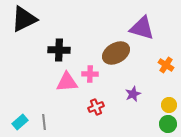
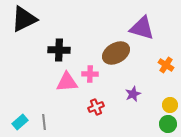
yellow circle: moved 1 px right
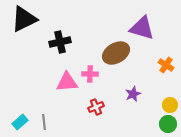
black cross: moved 1 px right, 8 px up; rotated 15 degrees counterclockwise
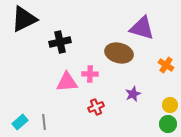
brown ellipse: moved 3 px right; rotated 44 degrees clockwise
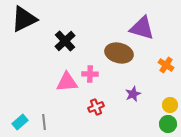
black cross: moved 5 px right, 1 px up; rotated 30 degrees counterclockwise
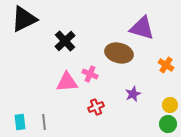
pink cross: rotated 21 degrees clockwise
cyan rectangle: rotated 56 degrees counterclockwise
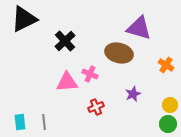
purple triangle: moved 3 px left
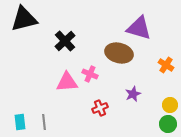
black triangle: rotated 12 degrees clockwise
red cross: moved 4 px right, 1 px down
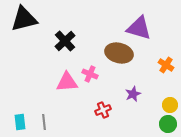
red cross: moved 3 px right, 2 px down
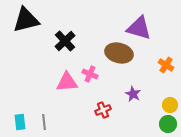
black triangle: moved 2 px right, 1 px down
purple star: rotated 21 degrees counterclockwise
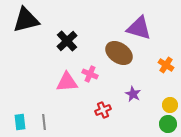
black cross: moved 2 px right
brown ellipse: rotated 20 degrees clockwise
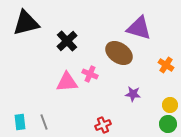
black triangle: moved 3 px down
purple star: rotated 21 degrees counterclockwise
red cross: moved 15 px down
gray line: rotated 14 degrees counterclockwise
